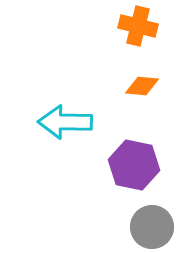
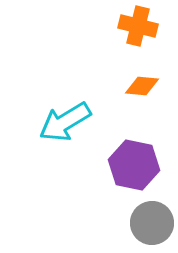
cyan arrow: rotated 32 degrees counterclockwise
gray circle: moved 4 px up
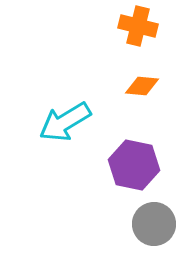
gray circle: moved 2 px right, 1 px down
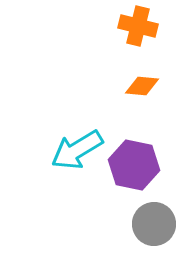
cyan arrow: moved 12 px right, 28 px down
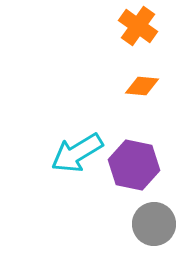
orange cross: rotated 21 degrees clockwise
cyan arrow: moved 3 px down
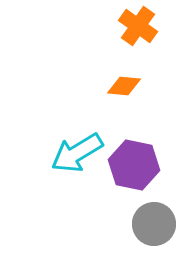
orange diamond: moved 18 px left
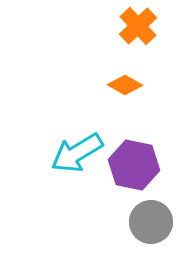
orange cross: rotated 12 degrees clockwise
orange diamond: moved 1 px right, 1 px up; rotated 24 degrees clockwise
gray circle: moved 3 px left, 2 px up
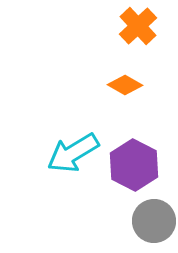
cyan arrow: moved 4 px left
purple hexagon: rotated 15 degrees clockwise
gray circle: moved 3 px right, 1 px up
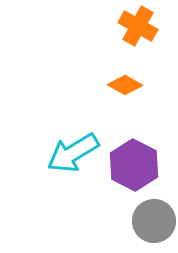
orange cross: rotated 18 degrees counterclockwise
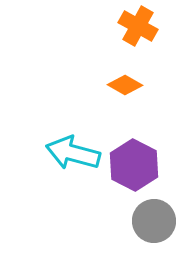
cyan arrow: rotated 46 degrees clockwise
